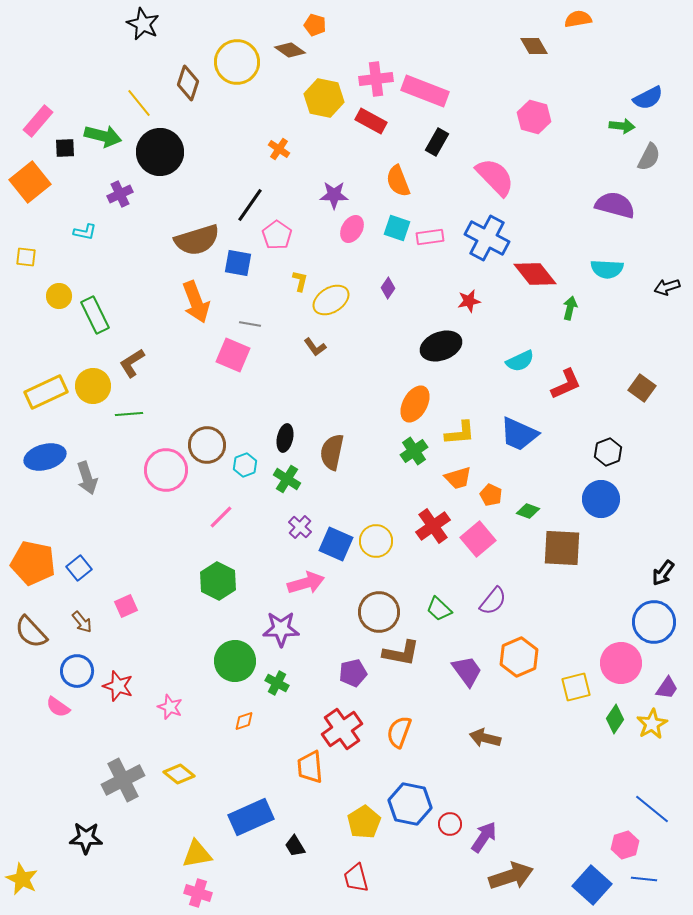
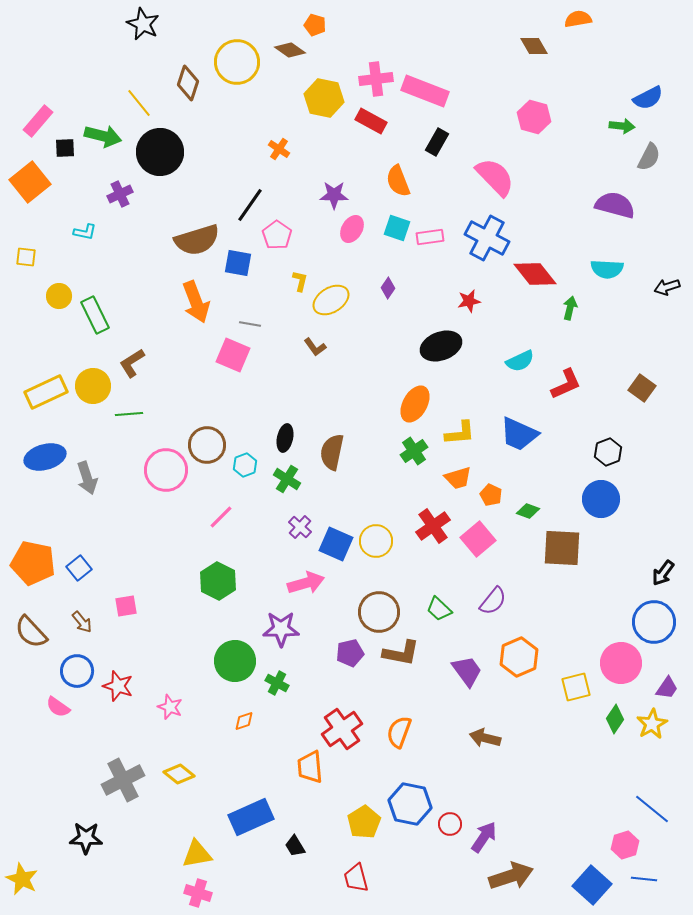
pink square at (126, 606): rotated 15 degrees clockwise
purple pentagon at (353, 673): moved 3 px left, 20 px up
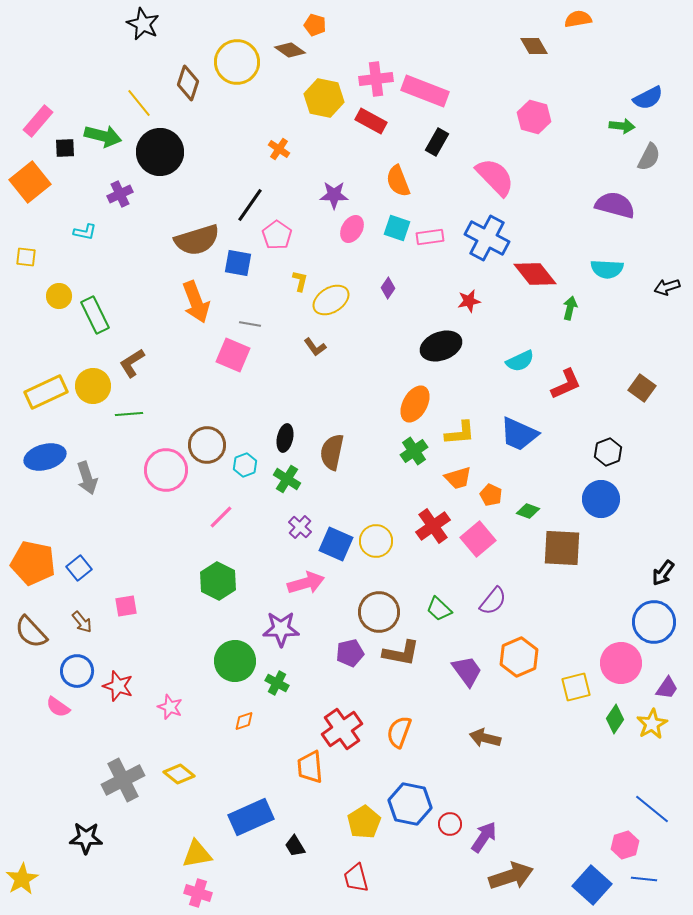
yellow star at (22, 879): rotated 16 degrees clockwise
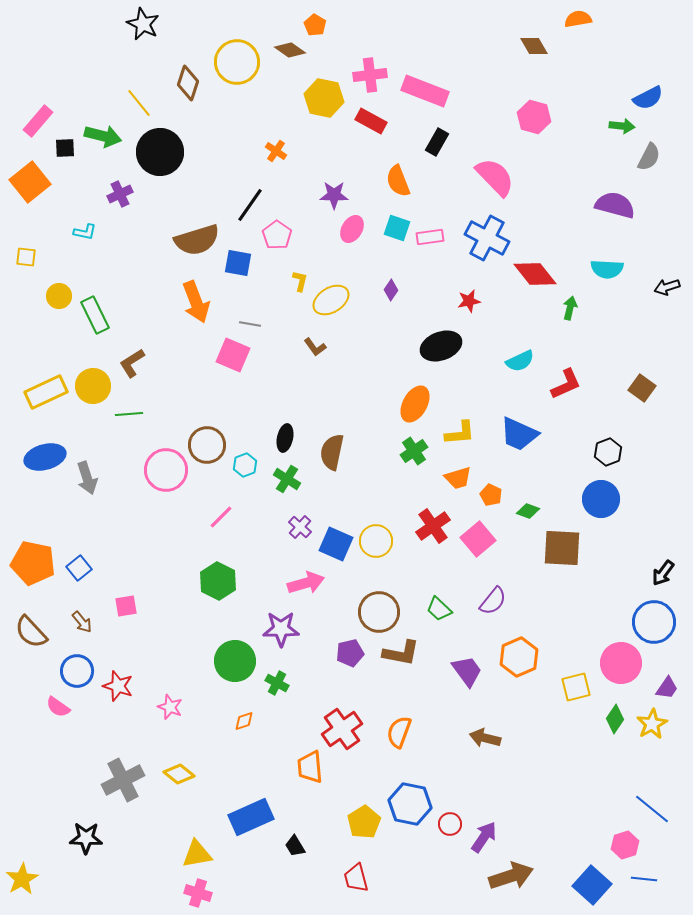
orange pentagon at (315, 25): rotated 15 degrees clockwise
pink cross at (376, 79): moved 6 px left, 4 px up
orange cross at (279, 149): moved 3 px left, 2 px down
purple diamond at (388, 288): moved 3 px right, 2 px down
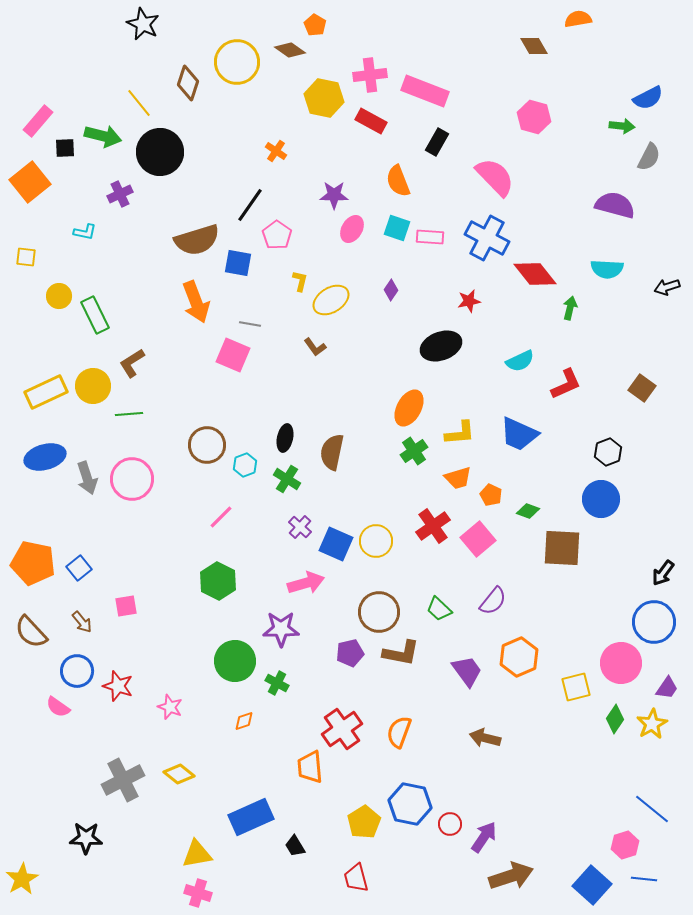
pink rectangle at (430, 237): rotated 12 degrees clockwise
orange ellipse at (415, 404): moved 6 px left, 4 px down
pink circle at (166, 470): moved 34 px left, 9 px down
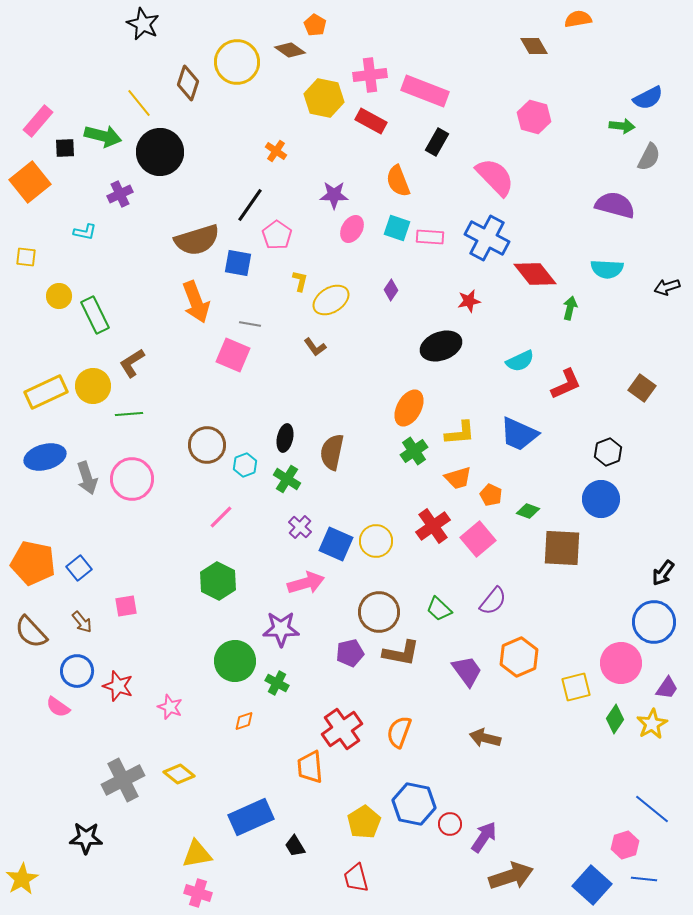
blue hexagon at (410, 804): moved 4 px right
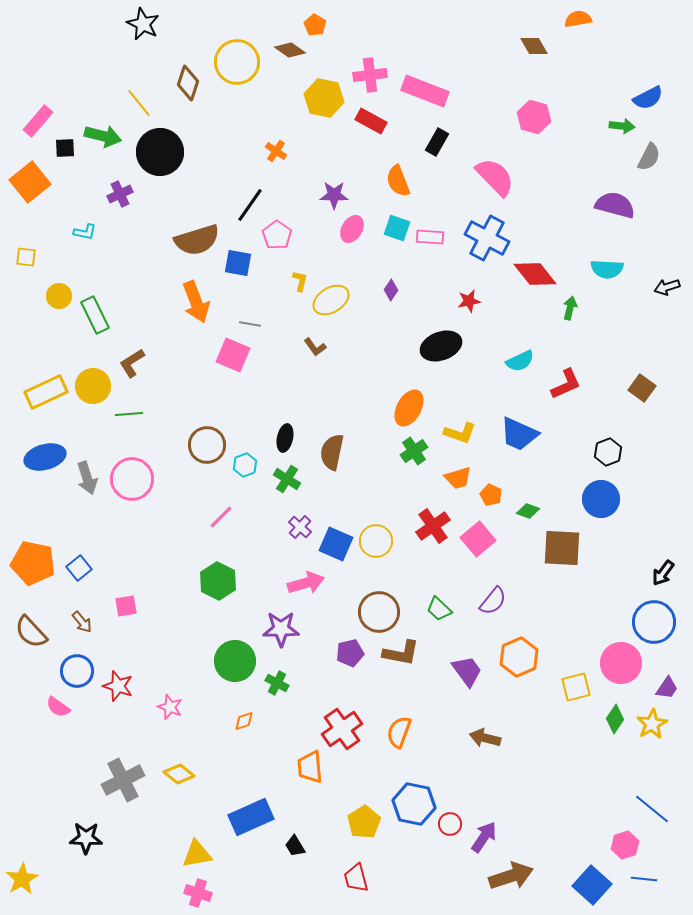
yellow L-shape at (460, 433): rotated 24 degrees clockwise
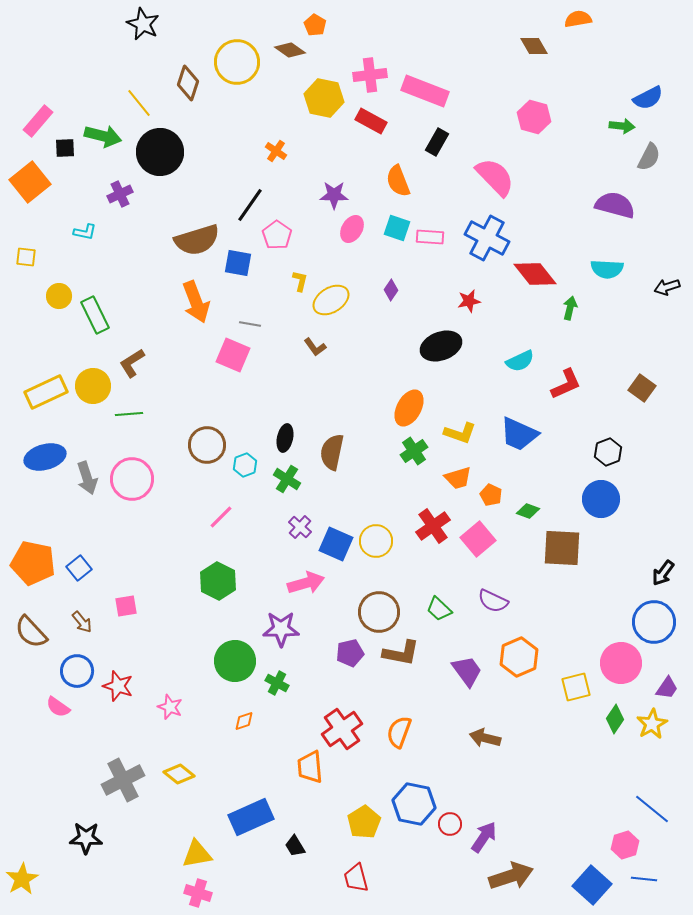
purple semicircle at (493, 601): rotated 76 degrees clockwise
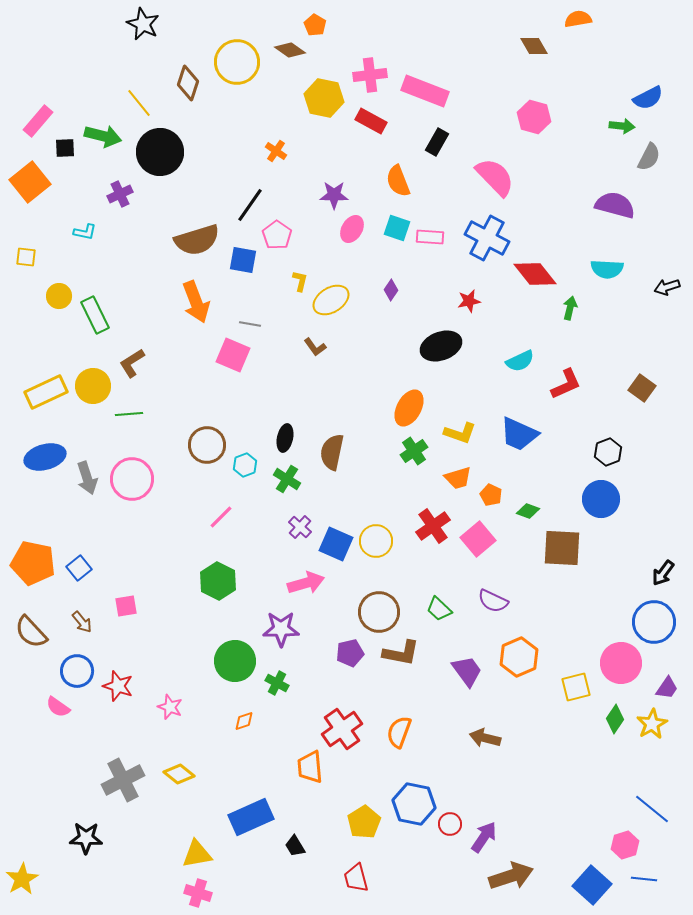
blue square at (238, 263): moved 5 px right, 3 px up
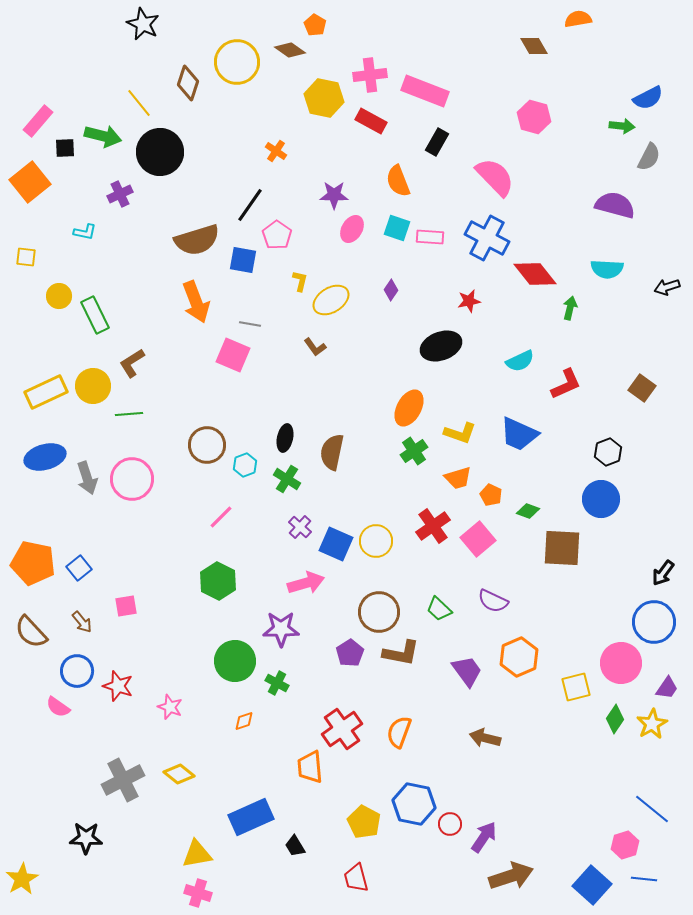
purple pentagon at (350, 653): rotated 20 degrees counterclockwise
yellow pentagon at (364, 822): rotated 12 degrees counterclockwise
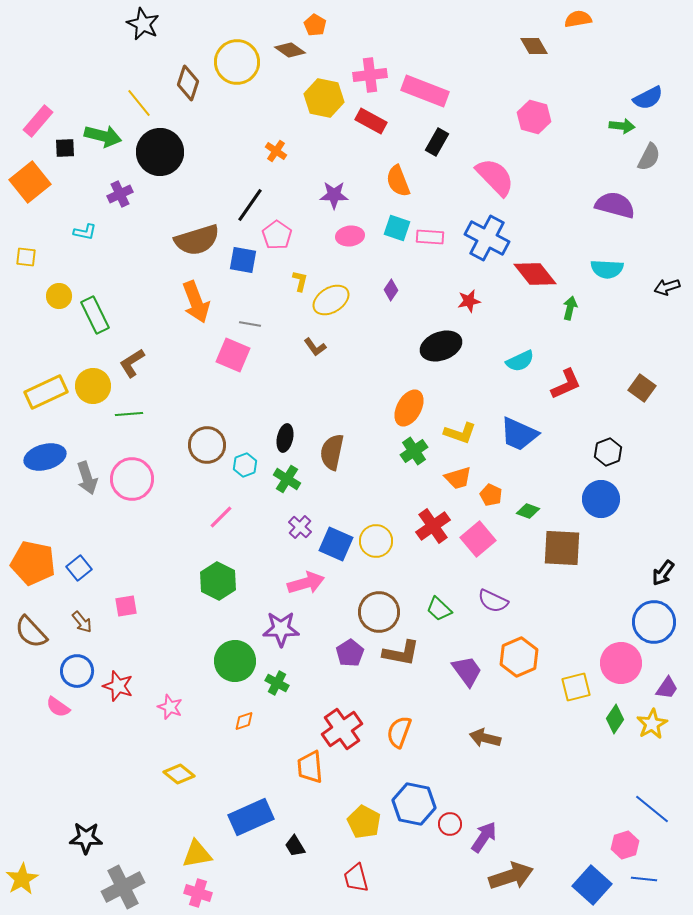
pink ellipse at (352, 229): moved 2 px left, 7 px down; rotated 52 degrees clockwise
gray cross at (123, 780): moved 107 px down
